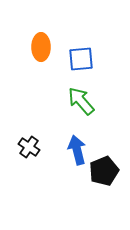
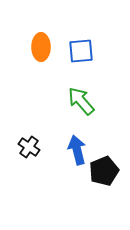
blue square: moved 8 px up
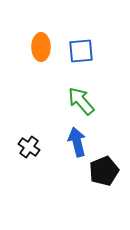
blue arrow: moved 8 px up
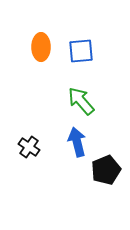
black pentagon: moved 2 px right, 1 px up
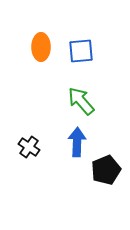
blue arrow: rotated 16 degrees clockwise
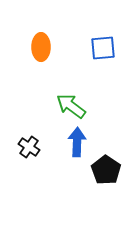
blue square: moved 22 px right, 3 px up
green arrow: moved 10 px left, 5 px down; rotated 12 degrees counterclockwise
black pentagon: rotated 16 degrees counterclockwise
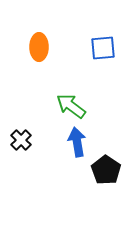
orange ellipse: moved 2 px left
blue arrow: rotated 12 degrees counterclockwise
black cross: moved 8 px left, 7 px up; rotated 10 degrees clockwise
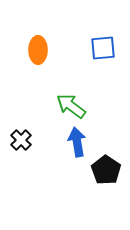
orange ellipse: moved 1 px left, 3 px down
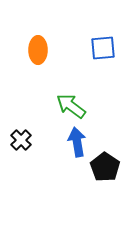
black pentagon: moved 1 px left, 3 px up
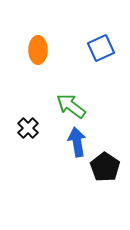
blue square: moved 2 px left; rotated 20 degrees counterclockwise
black cross: moved 7 px right, 12 px up
